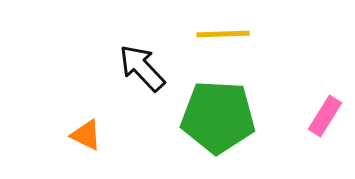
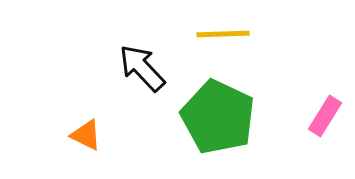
green pentagon: rotated 22 degrees clockwise
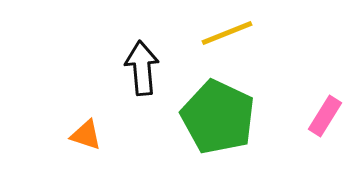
yellow line: moved 4 px right, 1 px up; rotated 20 degrees counterclockwise
black arrow: rotated 38 degrees clockwise
orange triangle: rotated 8 degrees counterclockwise
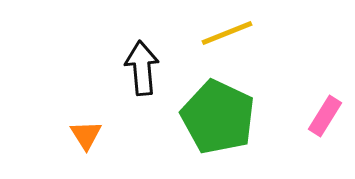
orange triangle: rotated 40 degrees clockwise
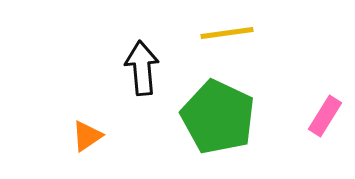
yellow line: rotated 14 degrees clockwise
orange triangle: moved 1 px right, 1 px down; rotated 28 degrees clockwise
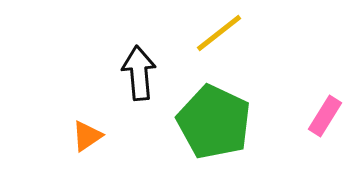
yellow line: moved 8 px left; rotated 30 degrees counterclockwise
black arrow: moved 3 px left, 5 px down
green pentagon: moved 4 px left, 5 px down
